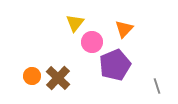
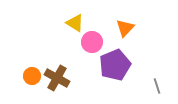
yellow triangle: rotated 36 degrees counterclockwise
orange triangle: moved 1 px right, 1 px up
brown cross: moved 1 px left; rotated 15 degrees counterclockwise
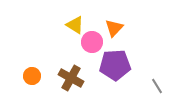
yellow triangle: moved 2 px down
orange triangle: moved 11 px left
purple pentagon: rotated 20 degrees clockwise
brown cross: moved 14 px right
gray line: rotated 14 degrees counterclockwise
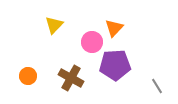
yellow triangle: moved 21 px left; rotated 42 degrees clockwise
orange circle: moved 4 px left
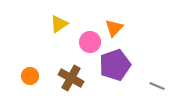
yellow triangle: moved 5 px right, 1 px up; rotated 12 degrees clockwise
pink circle: moved 2 px left
purple pentagon: rotated 16 degrees counterclockwise
orange circle: moved 2 px right
gray line: rotated 35 degrees counterclockwise
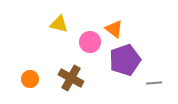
yellow triangle: rotated 48 degrees clockwise
orange triangle: moved 1 px down; rotated 36 degrees counterclockwise
purple pentagon: moved 10 px right, 5 px up
orange circle: moved 3 px down
gray line: moved 3 px left, 3 px up; rotated 28 degrees counterclockwise
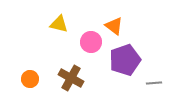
orange triangle: moved 3 px up
pink circle: moved 1 px right
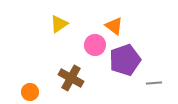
yellow triangle: rotated 48 degrees counterclockwise
pink circle: moved 4 px right, 3 px down
orange circle: moved 13 px down
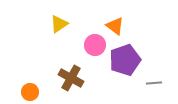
orange triangle: moved 1 px right
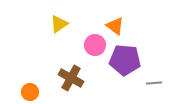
purple pentagon: rotated 24 degrees clockwise
